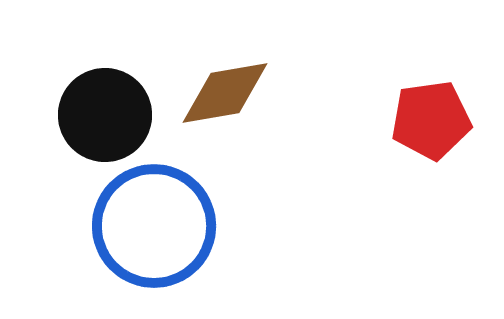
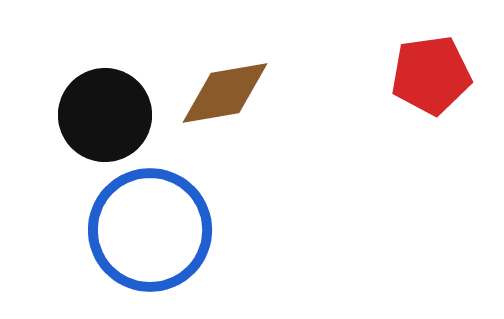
red pentagon: moved 45 px up
blue circle: moved 4 px left, 4 px down
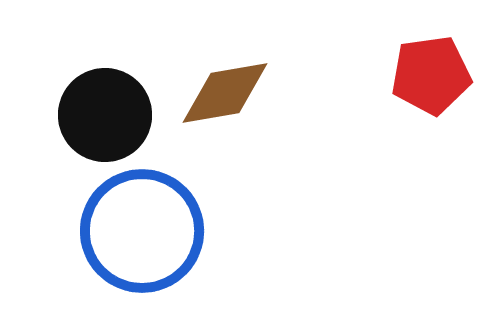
blue circle: moved 8 px left, 1 px down
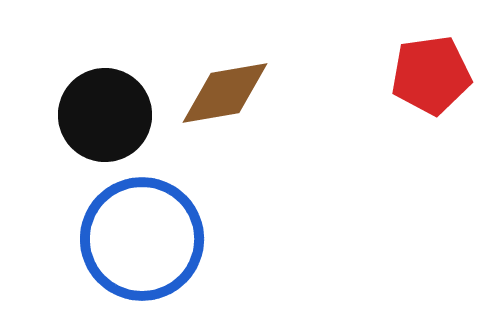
blue circle: moved 8 px down
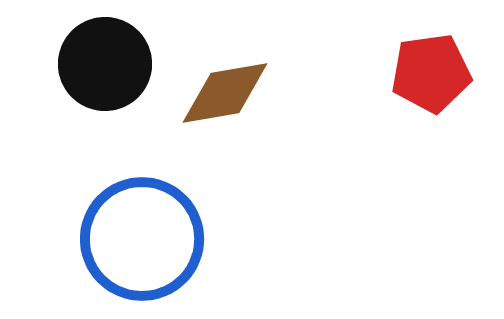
red pentagon: moved 2 px up
black circle: moved 51 px up
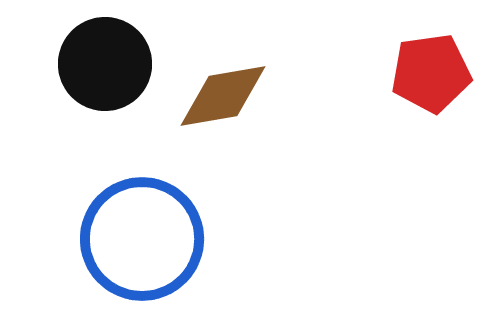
brown diamond: moved 2 px left, 3 px down
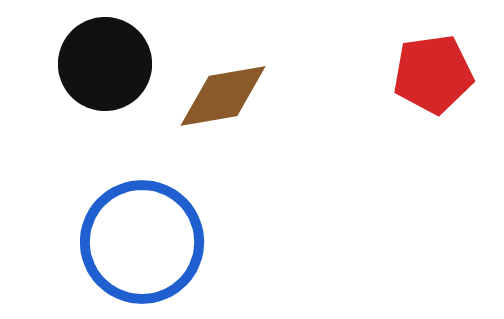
red pentagon: moved 2 px right, 1 px down
blue circle: moved 3 px down
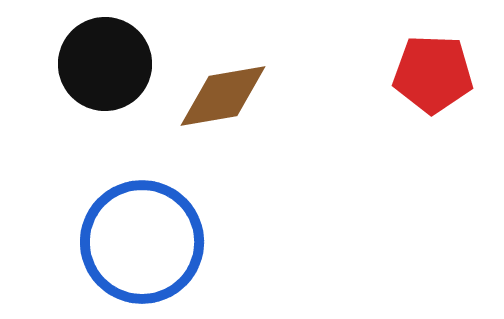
red pentagon: rotated 10 degrees clockwise
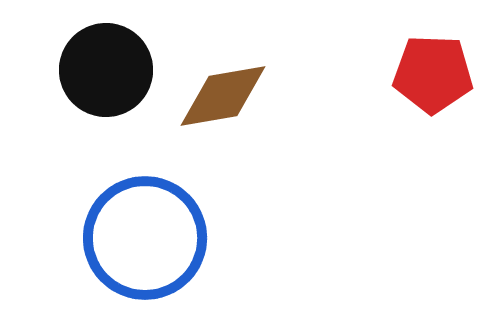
black circle: moved 1 px right, 6 px down
blue circle: moved 3 px right, 4 px up
